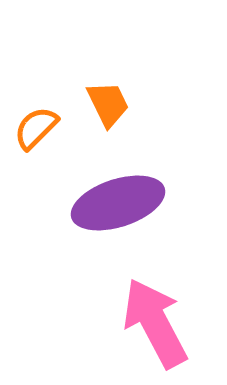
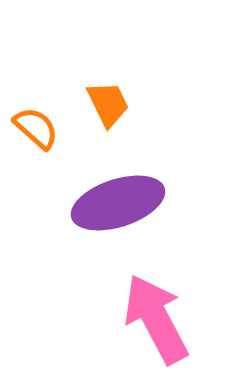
orange semicircle: rotated 87 degrees clockwise
pink arrow: moved 1 px right, 4 px up
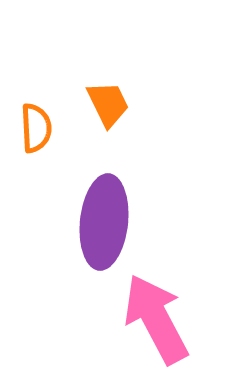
orange semicircle: rotated 45 degrees clockwise
purple ellipse: moved 14 px left, 19 px down; rotated 66 degrees counterclockwise
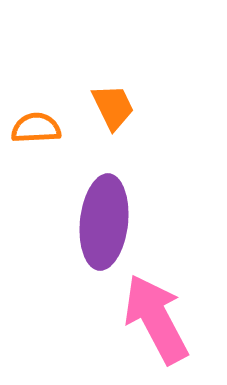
orange trapezoid: moved 5 px right, 3 px down
orange semicircle: rotated 90 degrees counterclockwise
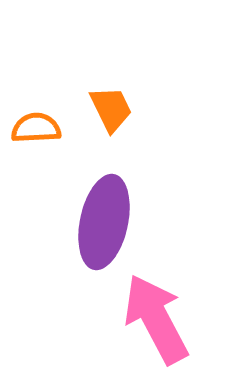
orange trapezoid: moved 2 px left, 2 px down
purple ellipse: rotated 6 degrees clockwise
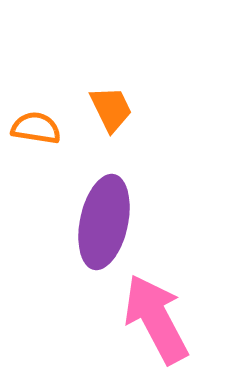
orange semicircle: rotated 12 degrees clockwise
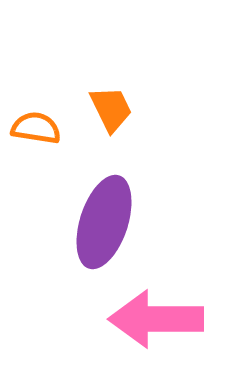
purple ellipse: rotated 6 degrees clockwise
pink arrow: rotated 62 degrees counterclockwise
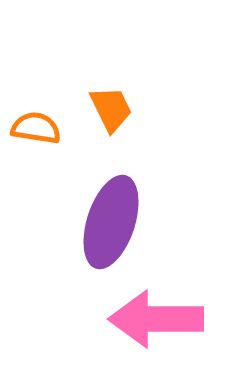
purple ellipse: moved 7 px right
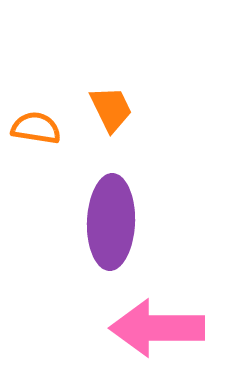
purple ellipse: rotated 16 degrees counterclockwise
pink arrow: moved 1 px right, 9 px down
